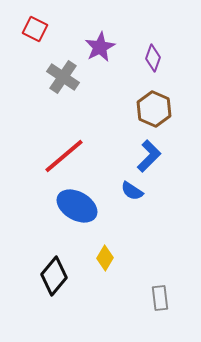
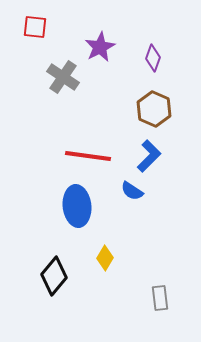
red square: moved 2 px up; rotated 20 degrees counterclockwise
red line: moved 24 px right; rotated 48 degrees clockwise
blue ellipse: rotated 54 degrees clockwise
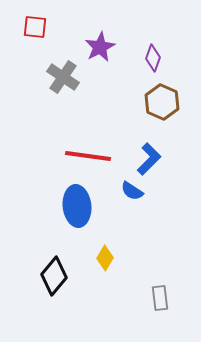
brown hexagon: moved 8 px right, 7 px up
blue L-shape: moved 3 px down
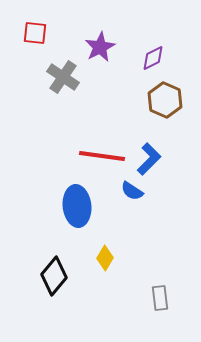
red square: moved 6 px down
purple diamond: rotated 44 degrees clockwise
brown hexagon: moved 3 px right, 2 px up
red line: moved 14 px right
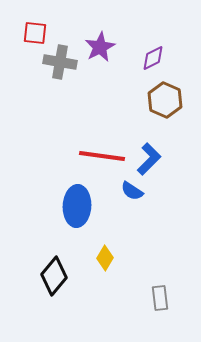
gray cross: moved 3 px left, 15 px up; rotated 24 degrees counterclockwise
blue ellipse: rotated 9 degrees clockwise
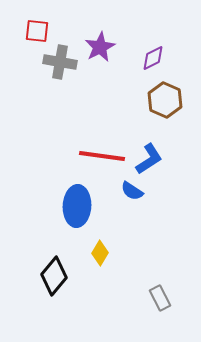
red square: moved 2 px right, 2 px up
blue L-shape: rotated 12 degrees clockwise
yellow diamond: moved 5 px left, 5 px up
gray rectangle: rotated 20 degrees counterclockwise
